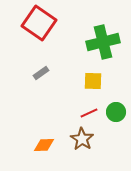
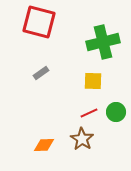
red square: moved 1 px up; rotated 20 degrees counterclockwise
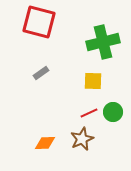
green circle: moved 3 px left
brown star: rotated 15 degrees clockwise
orange diamond: moved 1 px right, 2 px up
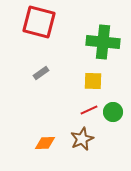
green cross: rotated 20 degrees clockwise
red line: moved 3 px up
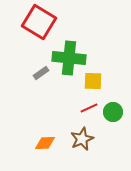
red square: rotated 16 degrees clockwise
green cross: moved 34 px left, 16 px down
red line: moved 2 px up
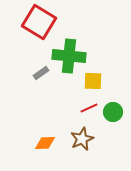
green cross: moved 2 px up
